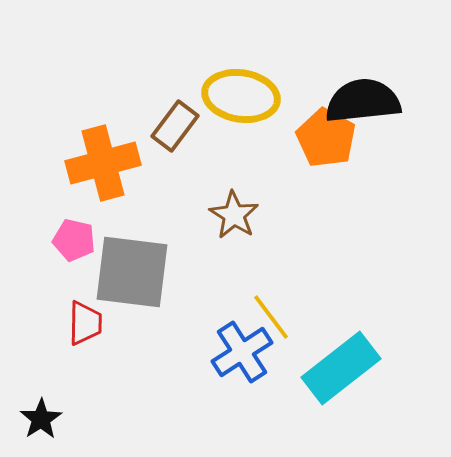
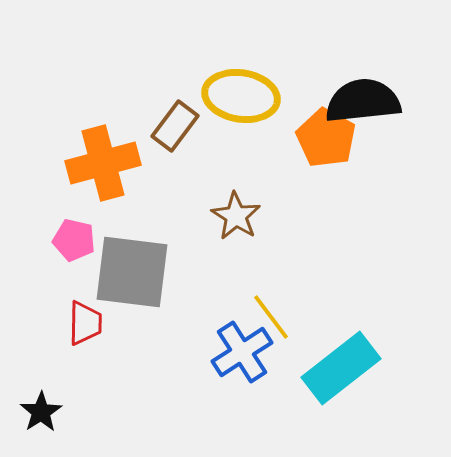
brown star: moved 2 px right, 1 px down
black star: moved 7 px up
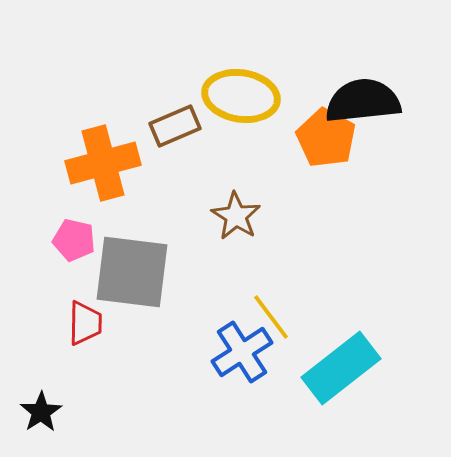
brown rectangle: rotated 30 degrees clockwise
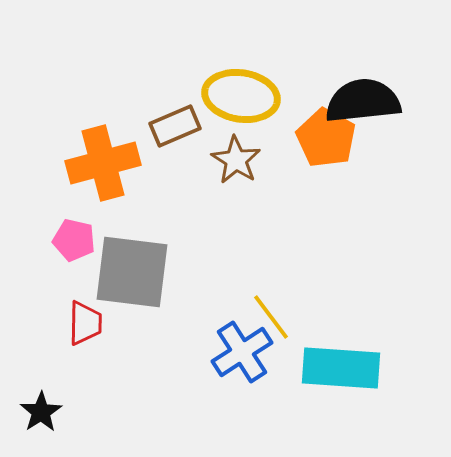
brown star: moved 56 px up
cyan rectangle: rotated 42 degrees clockwise
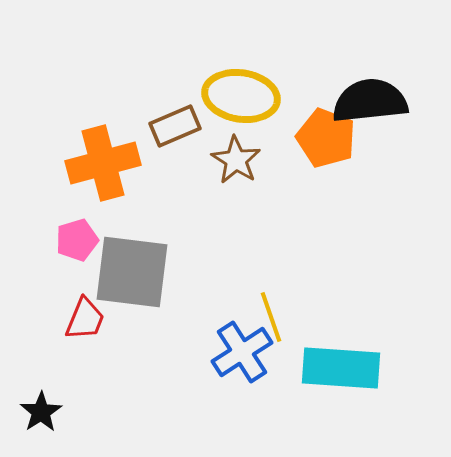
black semicircle: moved 7 px right
orange pentagon: rotated 8 degrees counterclockwise
pink pentagon: moved 3 px right; rotated 30 degrees counterclockwise
yellow line: rotated 18 degrees clockwise
red trapezoid: moved 4 px up; rotated 21 degrees clockwise
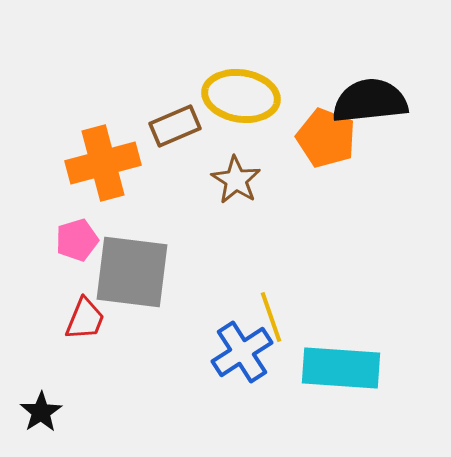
brown star: moved 20 px down
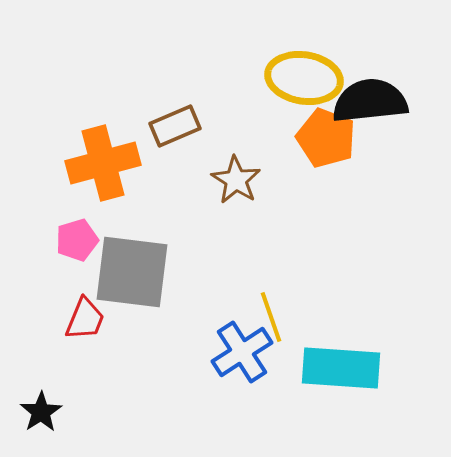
yellow ellipse: moved 63 px right, 18 px up
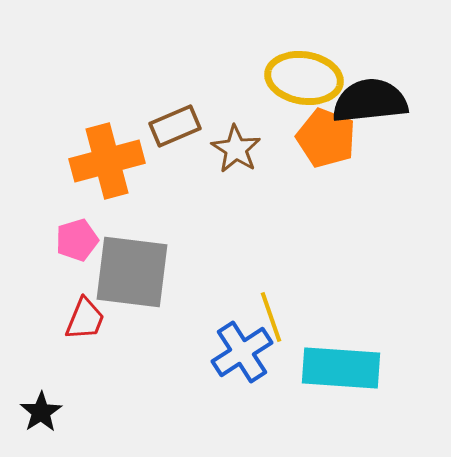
orange cross: moved 4 px right, 2 px up
brown star: moved 31 px up
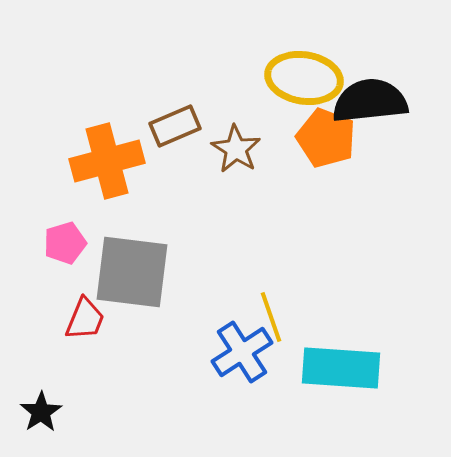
pink pentagon: moved 12 px left, 3 px down
